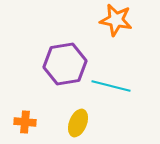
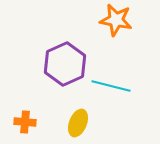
purple hexagon: rotated 15 degrees counterclockwise
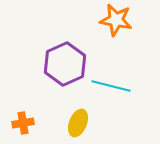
orange cross: moved 2 px left, 1 px down; rotated 15 degrees counterclockwise
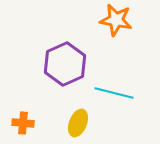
cyan line: moved 3 px right, 7 px down
orange cross: rotated 15 degrees clockwise
